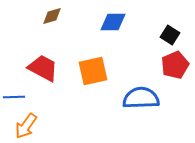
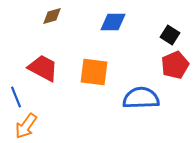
orange square: moved 1 px right, 1 px down; rotated 20 degrees clockwise
blue line: moved 2 px right; rotated 70 degrees clockwise
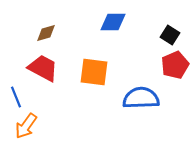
brown diamond: moved 6 px left, 17 px down
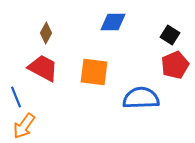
brown diamond: rotated 45 degrees counterclockwise
orange arrow: moved 2 px left
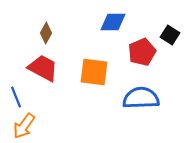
red pentagon: moved 33 px left, 13 px up
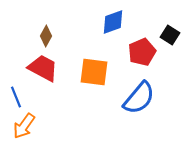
blue diamond: rotated 20 degrees counterclockwise
brown diamond: moved 3 px down
blue semicircle: moved 2 px left; rotated 132 degrees clockwise
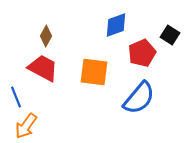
blue diamond: moved 3 px right, 3 px down
red pentagon: moved 1 px down
orange arrow: moved 2 px right
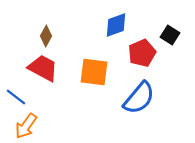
blue line: rotated 30 degrees counterclockwise
